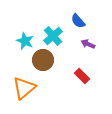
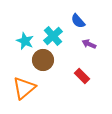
purple arrow: moved 1 px right
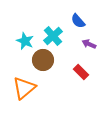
red rectangle: moved 1 px left, 4 px up
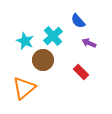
purple arrow: moved 1 px up
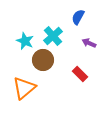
blue semicircle: moved 4 px up; rotated 70 degrees clockwise
red rectangle: moved 1 px left, 2 px down
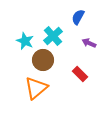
orange triangle: moved 12 px right
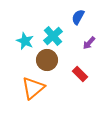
purple arrow: rotated 72 degrees counterclockwise
brown circle: moved 4 px right
orange triangle: moved 3 px left
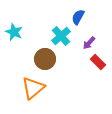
cyan cross: moved 8 px right
cyan star: moved 11 px left, 9 px up
brown circle: moved 2 px left, 1 px up
red rectangle: moved 18 px right, 12 px up
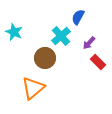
brown circle: moved 1 px up
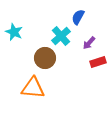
red rectangle: rotated 63 degrees counterclockwise
orange triangle: rotated 45 degrees clockwise
